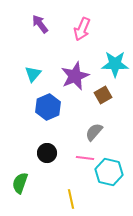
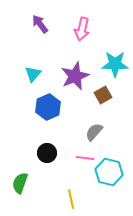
pink arrow: rotated 10 degrees counterclockwise
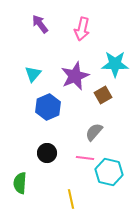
green semicircle: rotated 15 degrees counterclockwise
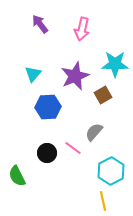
blue hexagon: rotated 20 degrees clockwise
pink line: moved 12 px left, 10 px up; rotated 30 degrees clockwise
cyan hexagon: moved 2 px right, 1 px up; rotated 20 degrees clockwise
green semicircle: moved 3 px left, 7 px up; rotated 30 degrees counterclockwise
yellow line: moved 32 px right, 2 px down
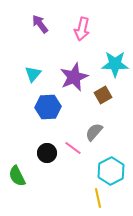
purple star: moved 1 px left, 1 px down
yellow line: moved 5 px left, 3 px up
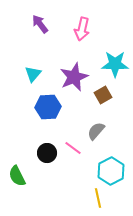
gray semicircle: moved 2 px right, 1 px up
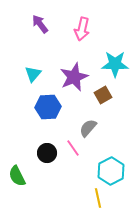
gray semicircle: moved 8 px left, 3 px up
pink line: rotated 18 degrees clockwise
